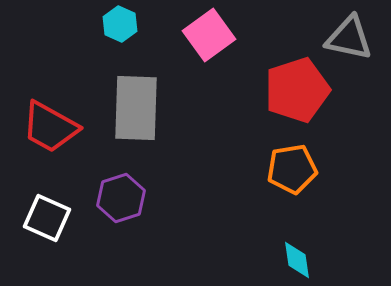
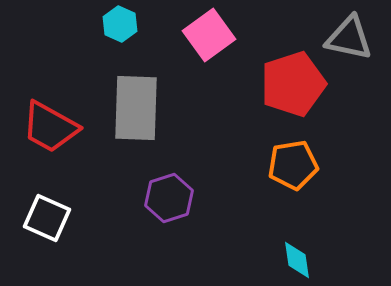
red pentagon: moved 4 px left, 6 px up
orange pentagon: moved 1 px right, 4 px up
purple hexagon: moved 48 px right
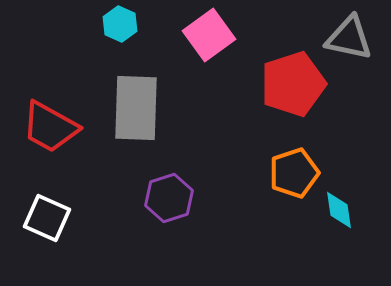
orange pentagon: moved 1 px right, 8 px down; rotated 9 degrees counterclockwise
cyan diamond: moved 42 px right, 50 px up
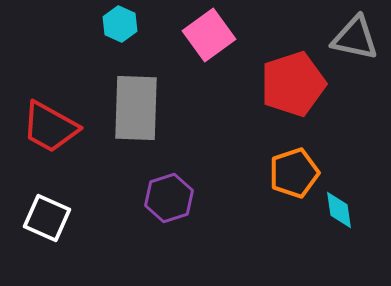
gray triangle: moved 6 px right
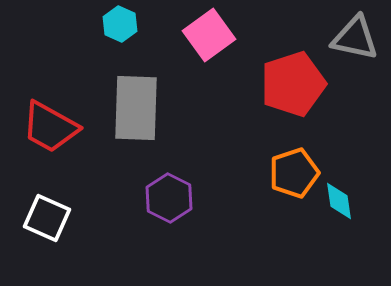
purple hexagon: rotated 15 degrees counterclockwise
cyan diamond: moved 9 px up
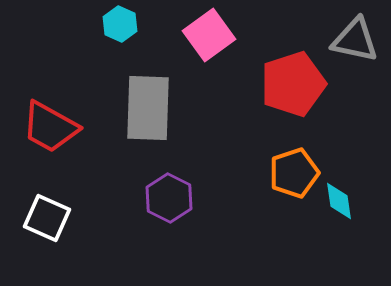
gray triangle: moved 2 px down
gray rectangle: moved 12 px right
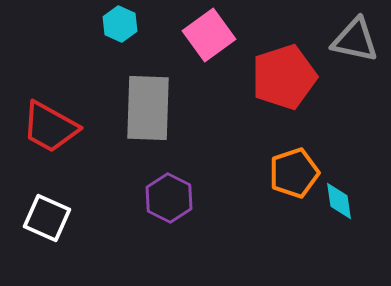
red pentagon: moved 9 px left, 7 px up
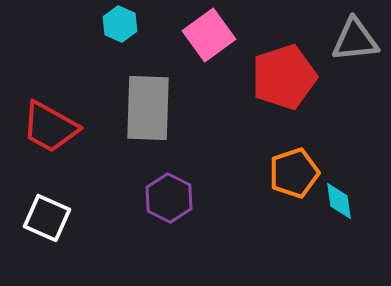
gray triangle: rotated 18 degrees counterclockwise
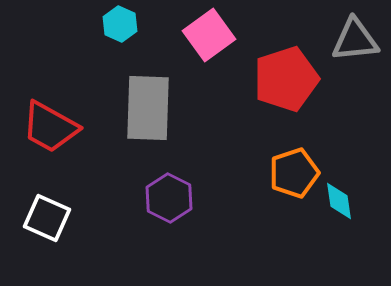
red pentagon: moved 2 px right, 2 px down
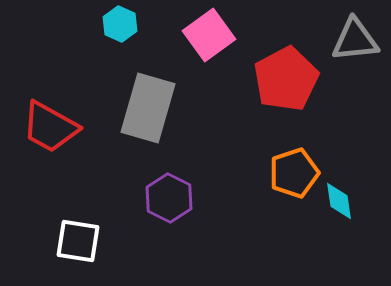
red pentagon: rotated 10 degrees counterclockwise
gray rectangle: rotated 14 degrees clockwise
white square: moved 31 px right, 23 px down; rotated 15 degrees counterclockwise
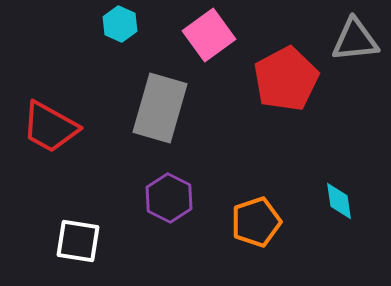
gray rectangle: moved 12 px right
orange pentagon: moved 38 px left, 49 px down
